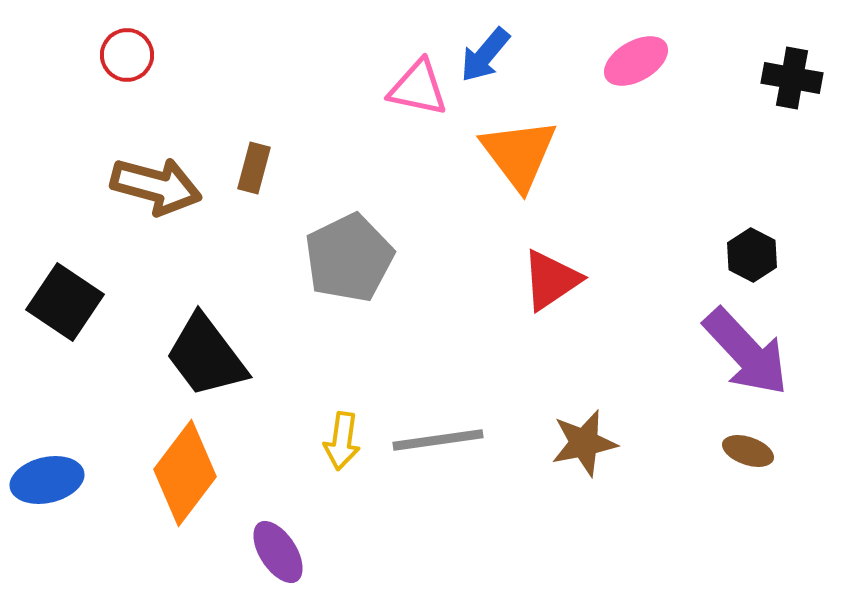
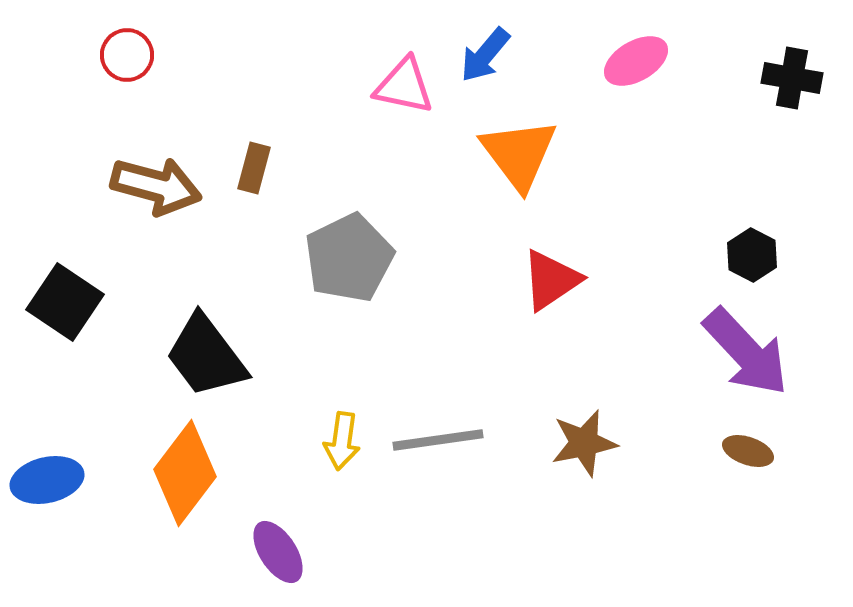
pink triangle: moved 14 px left, 2 px up
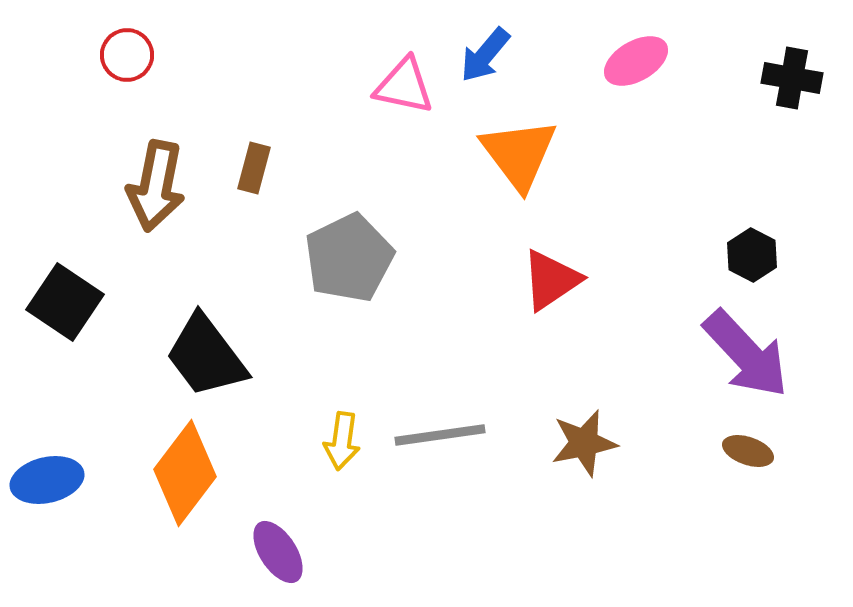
brown arrow: rotated 86 degrees clockwise
purple arrow: moved 2 px down
gray line: moved 2 px right, 5 px up
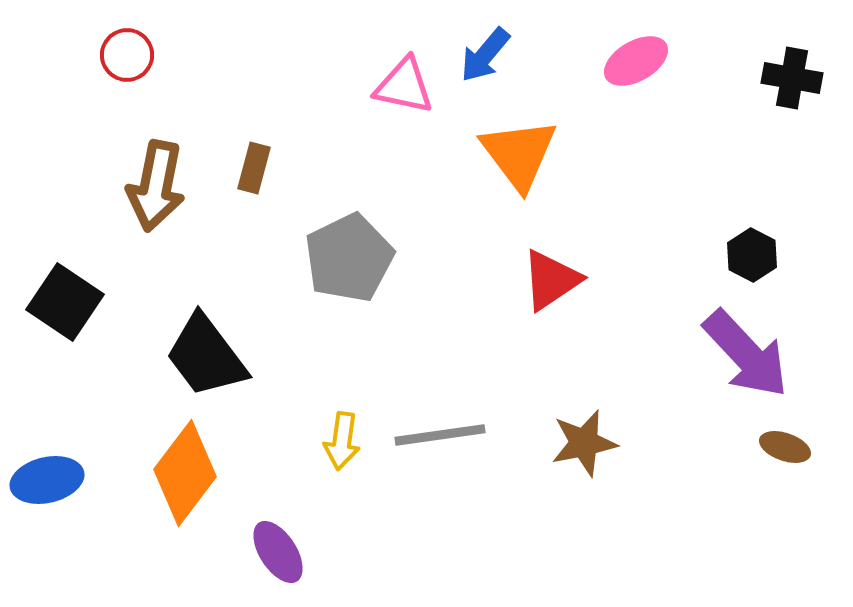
brown ellipse: moved 37 px right, 4 px up
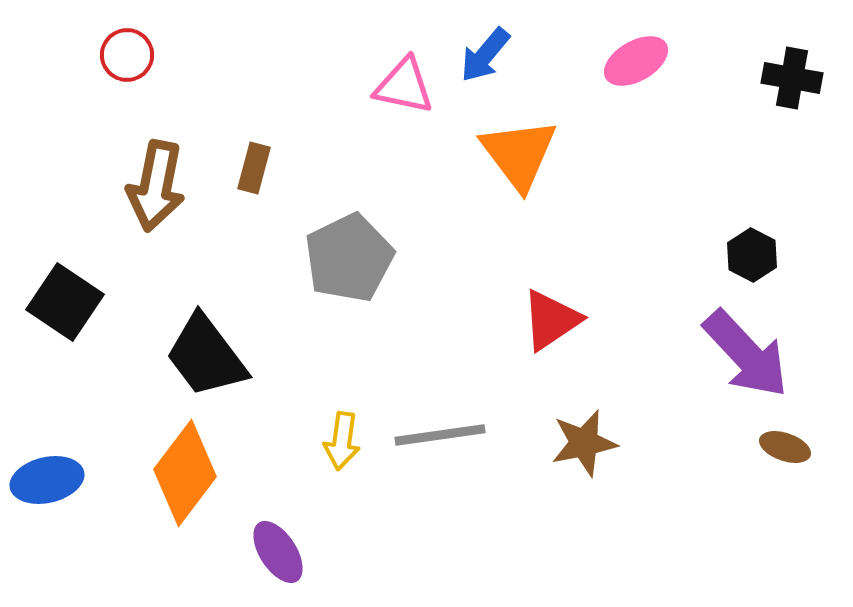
red triangle: moved 40 px down
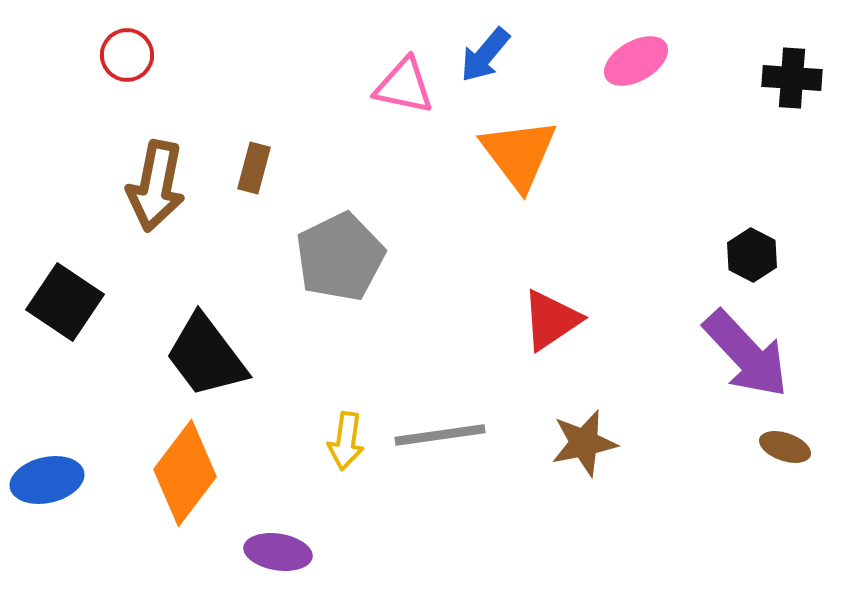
black cross: rotated 6 degrees counterclockwise
gray pentagon: moved 9 px left, 1 px up
yellow arrow: moved 4 px right
purple ellipse: rotated 48 degrees counterclockwise
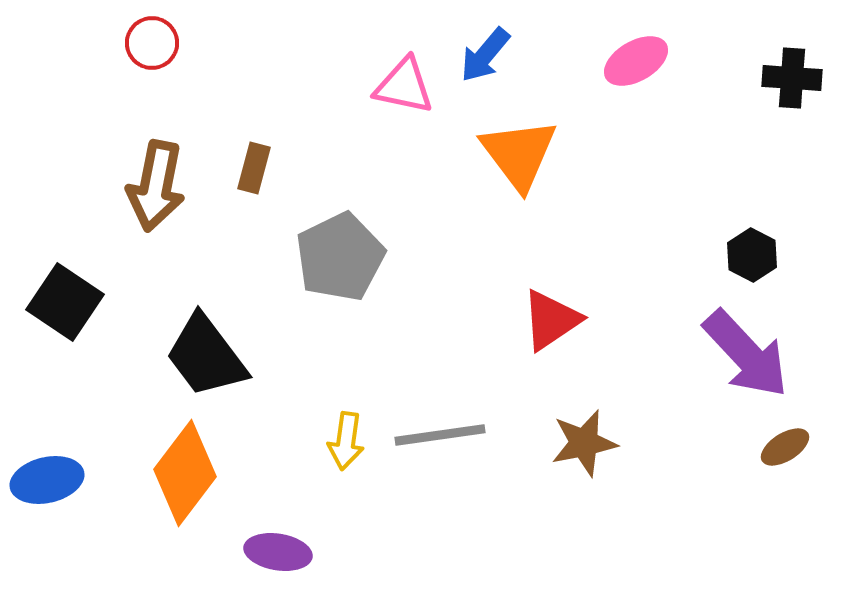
red circle: moved 25 px right, 12 px up
brown ellipse: rotated 51 degrees counterclockwise
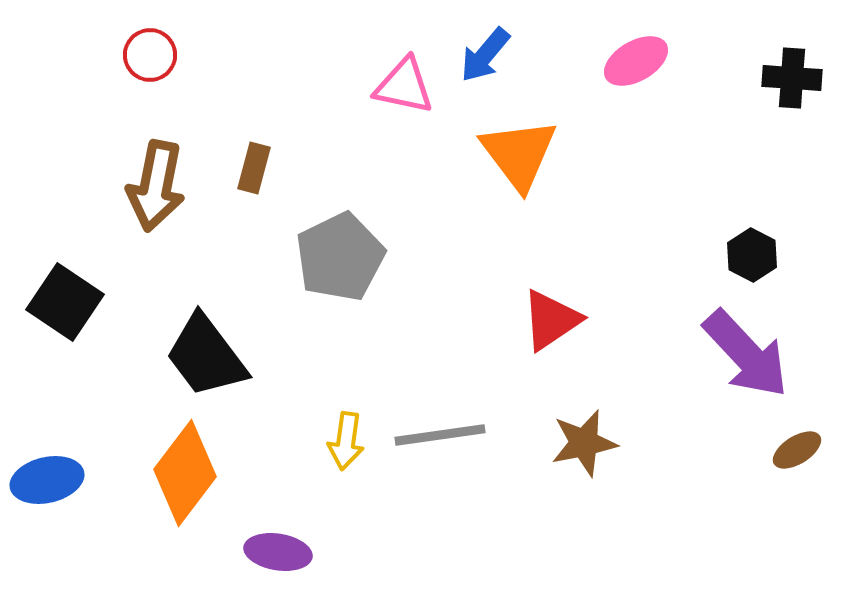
red circle: moved 2 px left, 12 px down
brown ellipse: moved 12 px right, 3 px down
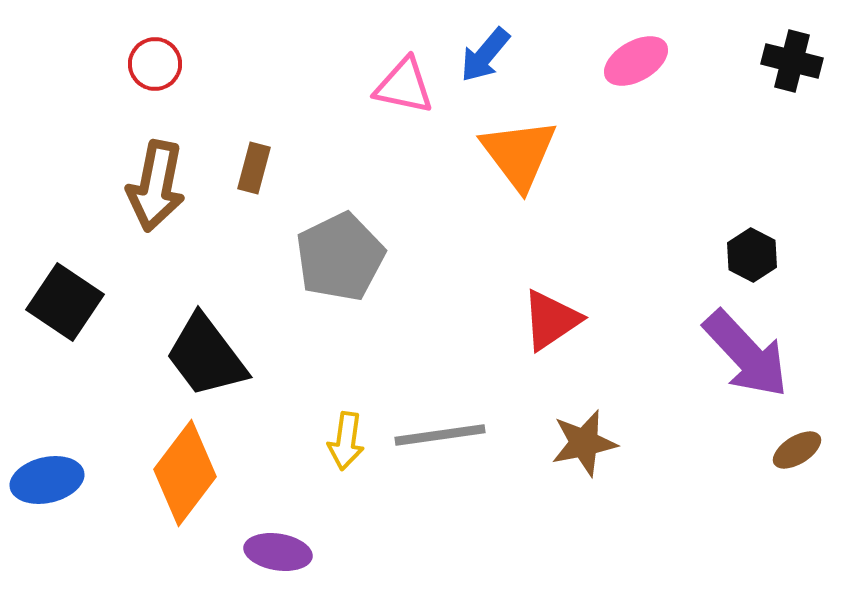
red circle: moved 5 px right, 9 px down
black cross: moved 17 px up; rotated 10 degrees clockwise
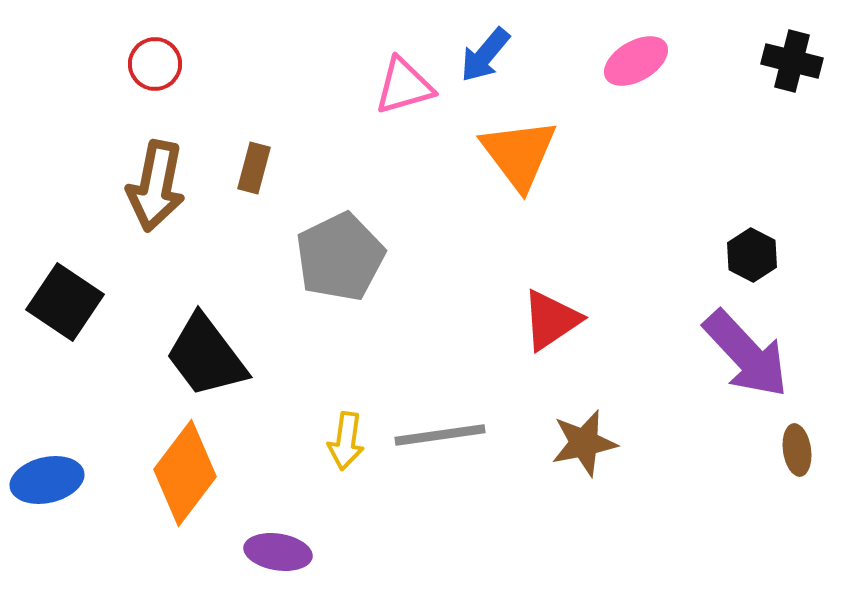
pink triangle: rotated 28 degrees counterclockwise
brown ellipse: rotated 66 degrees counterclockwise
